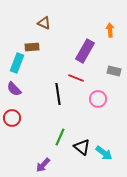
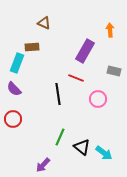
red circle: moved 1 px right, 1 px down
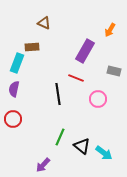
orange arrow: rotated 144 degrees counterclockwise
purple semicircle: rotated 56 degrees clockwise
black triangle: moved 1 px up
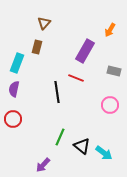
brown triangle: rotated 48 degrees clockwise
brown rectangle: moved 5 px right; rotated 72 degrees counterclockwise
black line: moved 1 px left, 2 px up
pink circle: moved 12 px right, 6 px down
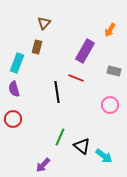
purple semicircle: rotated 28 degrees counterclockwise
cyan arrow: moved 3 px down
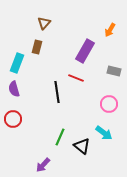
pink circle: moved 1 px left, 1 px up
cyan arrow: moved 23 px up
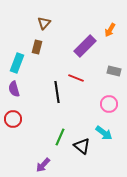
purple rectangle: moved 5 px up; rotated 15 degrees clockwise
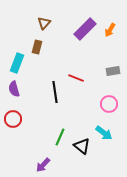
purple rectangle: moved 17 px up
gray rectangle: moved 1 px left; rotated 24 degrees counterclockwise
black line: moved 2 px left
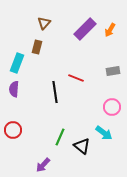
purple semicircle: rotated 21 degrees clockwise
pink circle: moved 3 px right, 3 px down
red circle: moved 11 px down
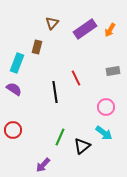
brown triangle: moved 8 px right
purple rectangle: rotated 10 degrees clockwise
red line: rotated 42 degrees clockwise
purple semicircle: rotated 119 degrees clockwise
pink circle: moved 6 px left
black triangle: rotated 42 degrees clockwise
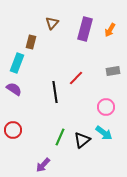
purple rectangle: rotated 40 degrees counterclockwise
brown rectangle: moved 6 px left, 5 px up
red line: rotated 70 degrees clockwise
black triangle: moved 6 px up
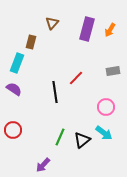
purple rectangle: moved 2 px right
